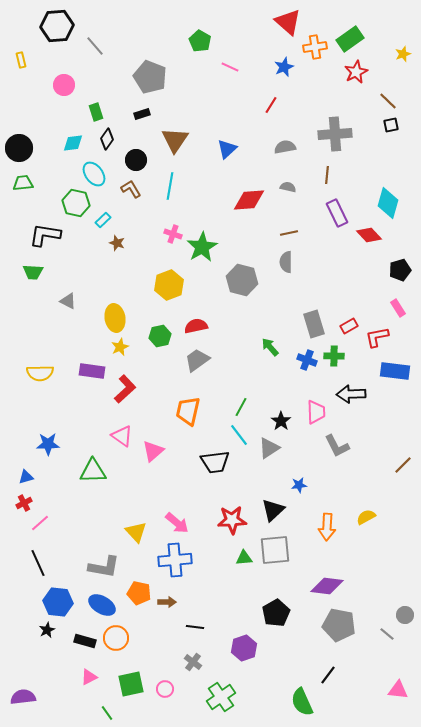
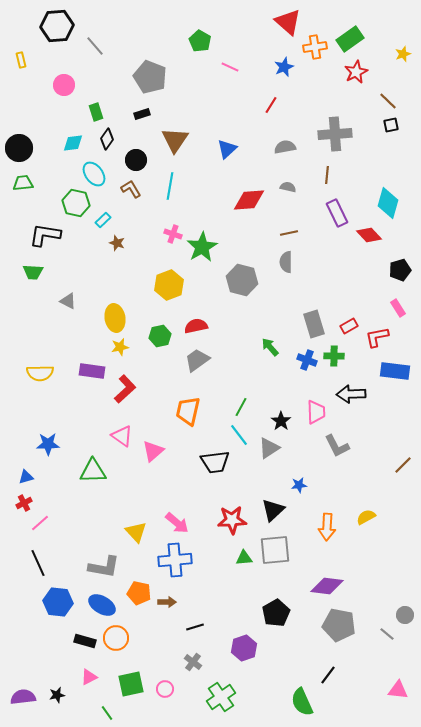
yellow star at (120, 347): rotated 12 degrees clockwise
black line at (195, 627): rotated 24 degrees counterclockwise
black star at (47, 630): moved 10 px right, 65 px down; rotated 14 degrees clockwise
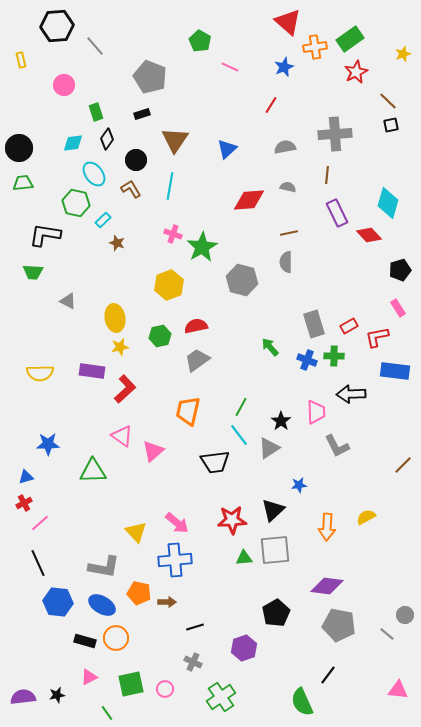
gray cross at (193, 662): rotated 12 degrees counterclockwise
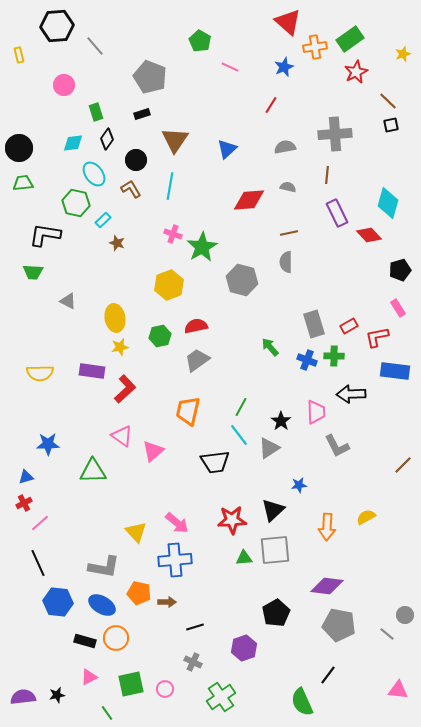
yellow rectangle at (21, 60): moved 2 px left, 5 px up
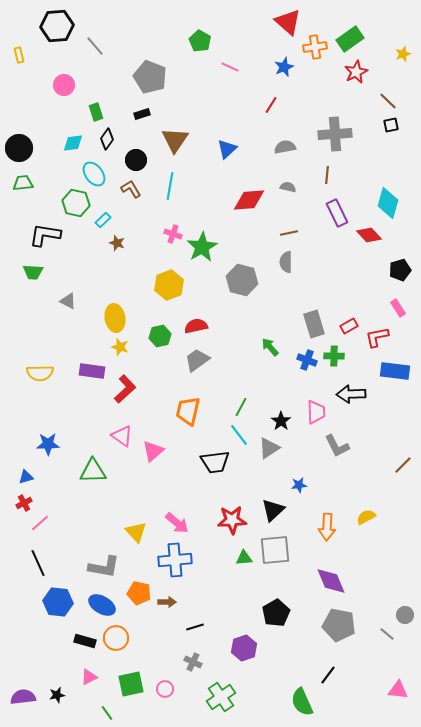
yellow star at (120, 347): rotated 30 degrees clockwise
purple diamond at (327, 586): moved 4 px right, 5 px up; rotated 60 degrees clockwise
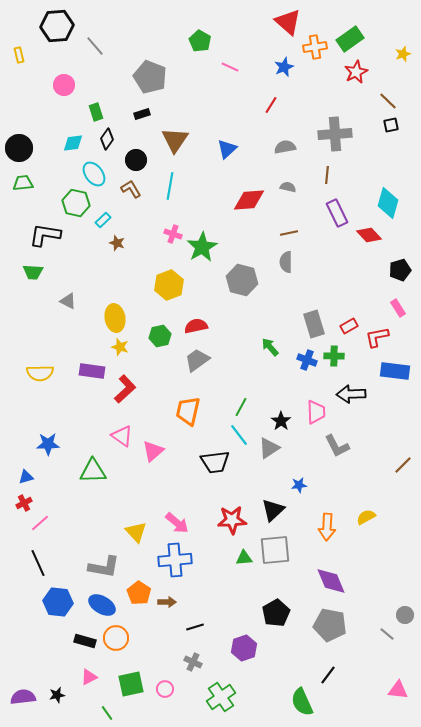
orange pentagon at (139, 593): rotated 20 degrees clockwise
gray pentagon at (339, 625): moved 9 px left
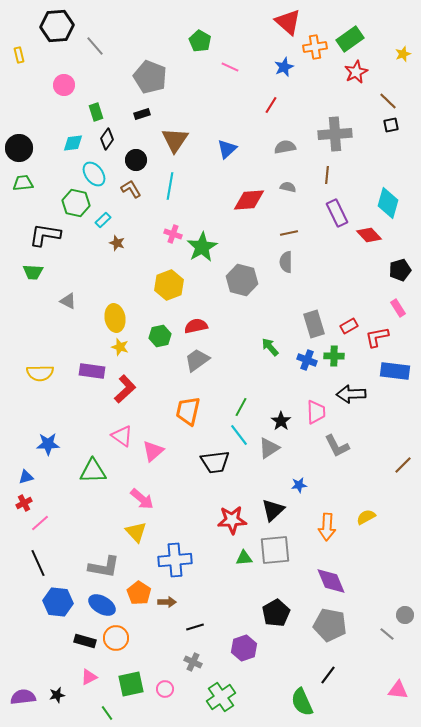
pink arrow at (177, 523): moved 35 px left, 24 px up
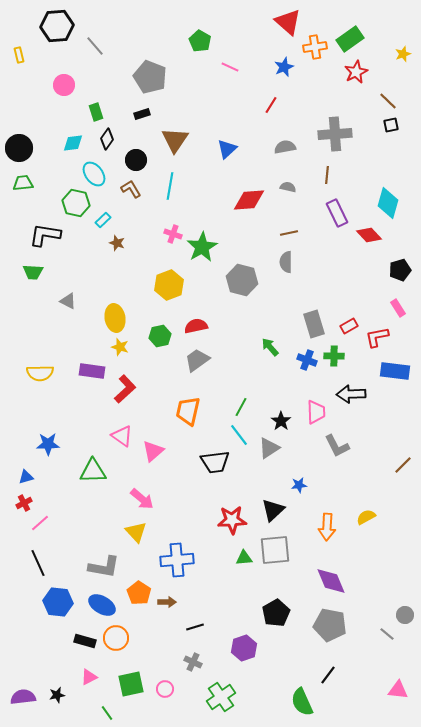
blue cross at (175, 560): moved 2 px right
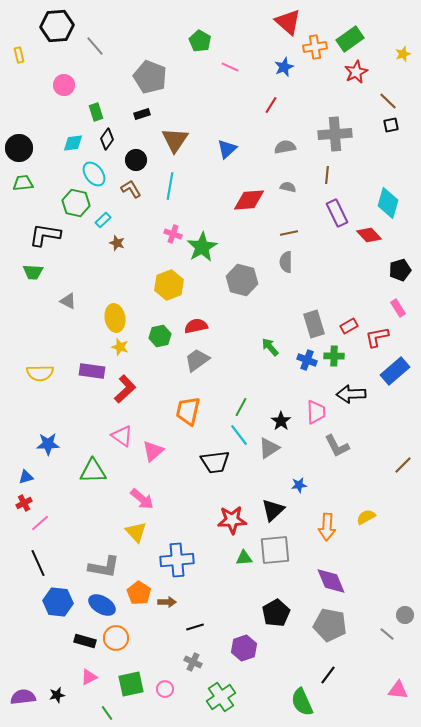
blue rectangle at (395, 371): rotated 48 degrees counterclockwise
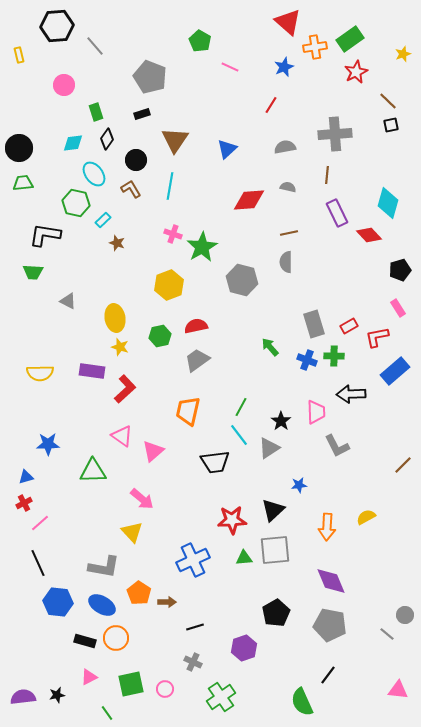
yellow triangle at (136, 532): moved 4 px left
blue cross at (177, 560): moved 16 px right; rotated 20 degrees counterclockwise
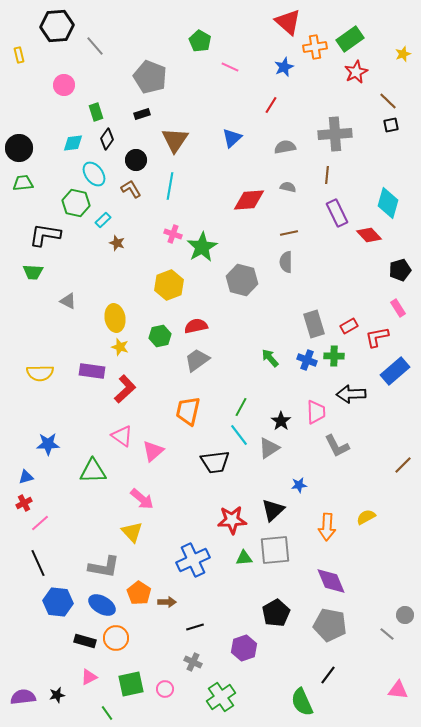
blue triangle at (227, 149): moved 5 px right, 11 px up
green arrow at (270, 347): moved 11 px down
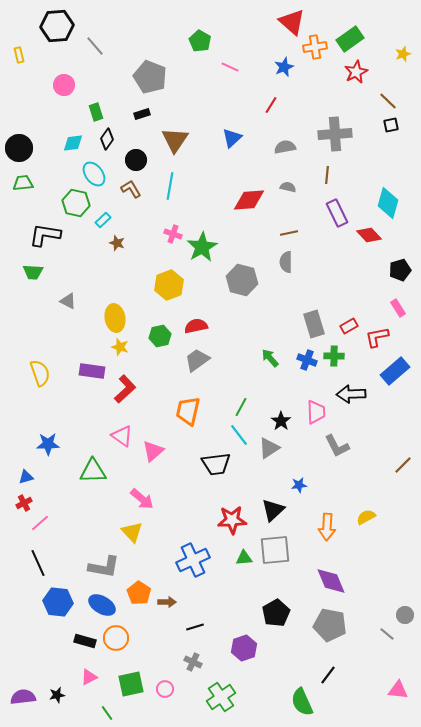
red triangle at (288, 22): moved 4 px right
yellow semicircle at (40, 373): rotated 108 degrees counterclockwise
black trapezoid at (215, 462): moved 1 px right, 2 px down
